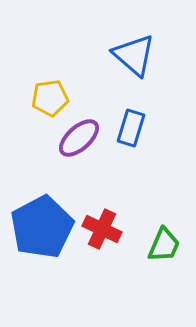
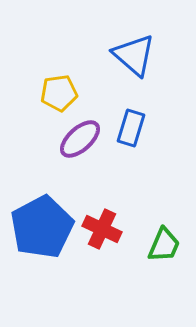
yellow pentagon: moved 9 px right, 5 px up
purple ellipse: moved 1 px right, 1 px down
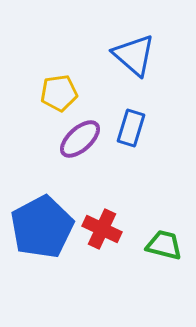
green trapezoid: rotated 99 degrees counterclockwise
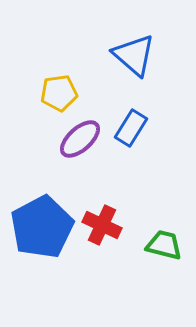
blue rectangle: rotated 15 degrees clockwise
red cross: moved 4 px up
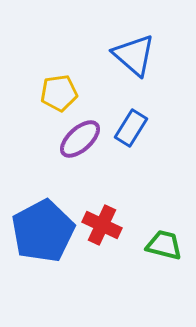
blue pentagon: moved 1 px right, 4 px down
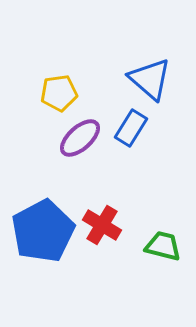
blue triangle: moved 16 px right, 24 px down
purple ellipse: moved 1 px up
red cross: rotated 6 degrees clockwise
green trapezoid: moved 1 px left, 1 px down
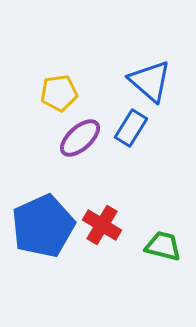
blue triangle: moved 2 px down
blue pentagon: moved 5 px up; rotated 4 degrees clockwise
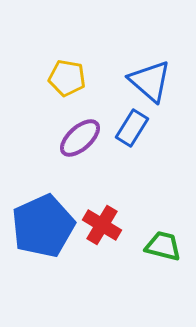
yellow pentagon: moved 8 px right, 15 px up; rotated 18 degrees clockwise
blue rectangle: moved 1 px right
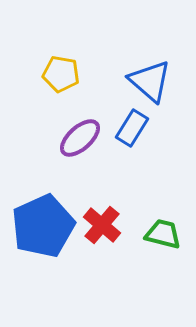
yellow pentagon: moved 6 px left, 4 px up
red cross: rotated 9 degrees clockwise
green trapezoid: moved 12 px up
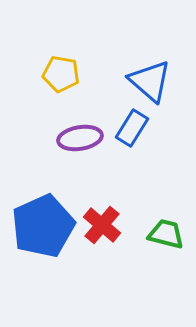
purple ellipse: rotated 33 degrees clockwise
green trapezoid: moved 3 px right
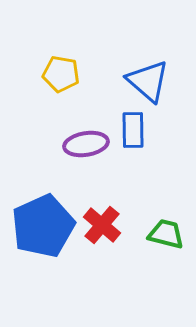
blue triangle: moved 2 px left
blue rectangle: moved 1 px right, 2 px down; rotated 33 degrees counterclockwise
purple ellipse: moved 6 px right, 6 px down
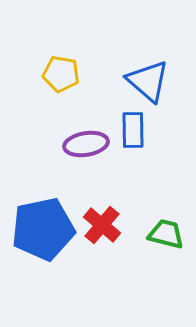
blue pentagon: moved 3 px down; rotated 12 degrees clockwise
